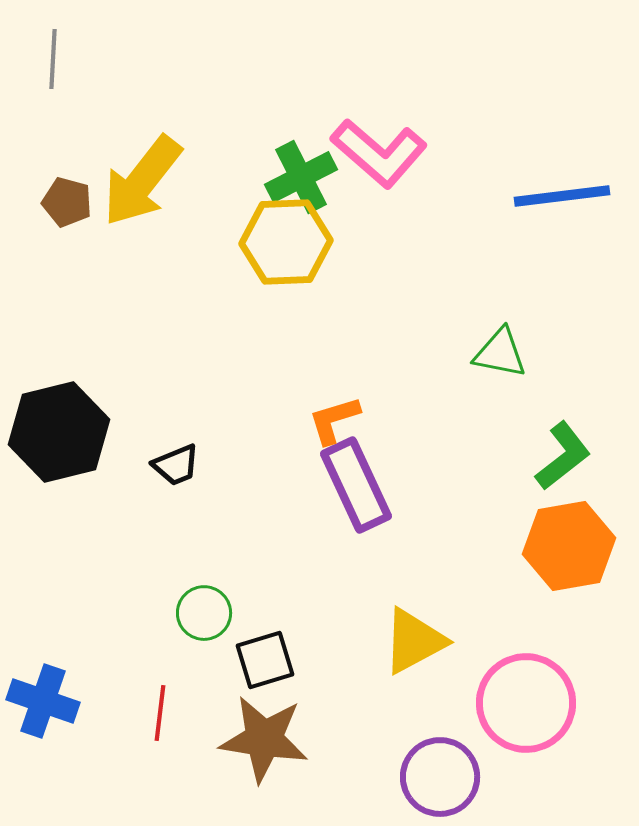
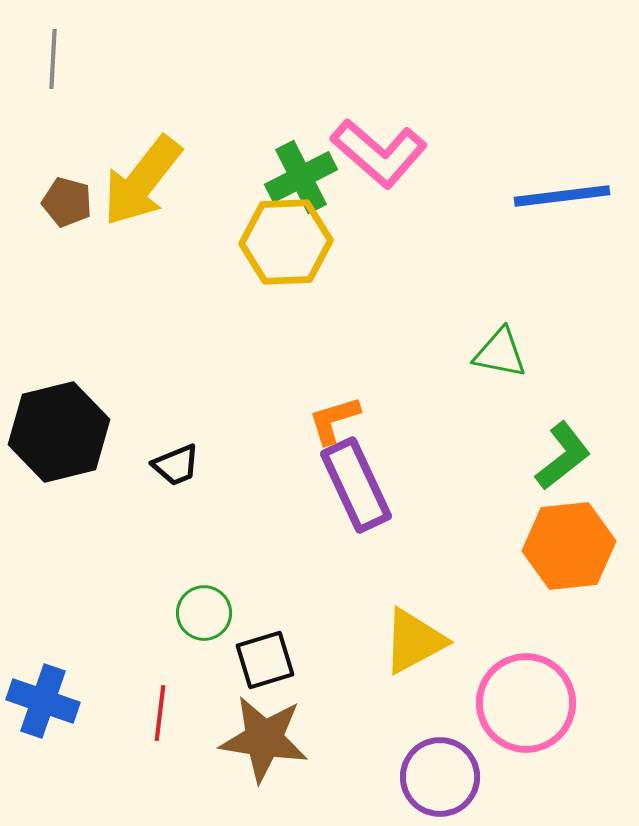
orange hexagon: rotated 4 degrees clockwise
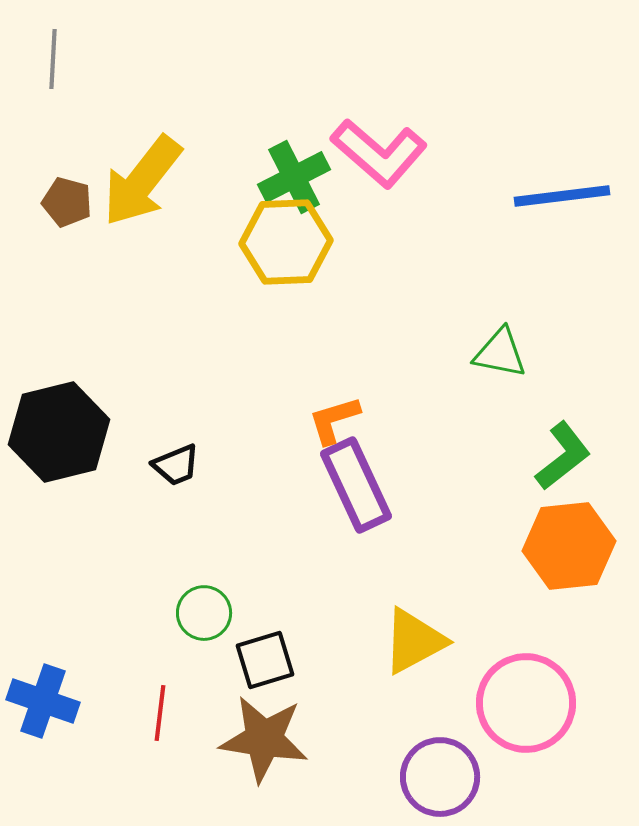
green cross: moved 7 px left
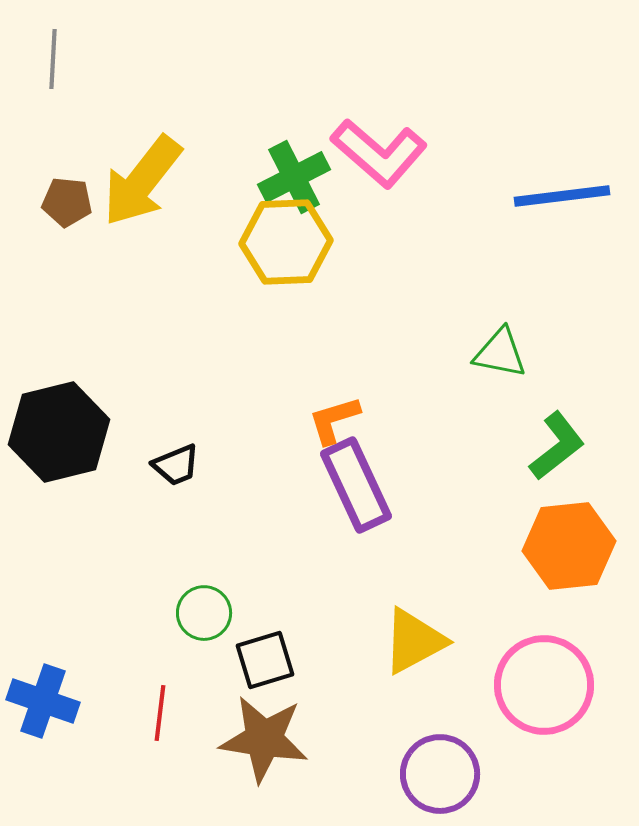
brown pentagon: rotated 9 degrees counterclockwise
green L-shape: moved 6 px left, 10 px up
pink circle: moved 18 px right, 18 px up
purple circle: moved 3 px up
